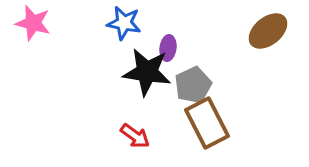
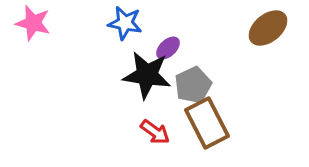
blue star: moved 1 px right
brown ellipse: moved 3 px up
purple ellipse: rotated 40 degrees clockwise
black star: moved 3 px down
red arrow: moved 20 px right, 4 px up
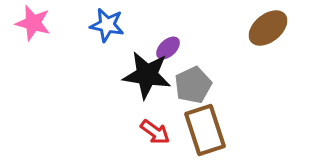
blue star: moved 18 px left, 2 px down
brown rectangle: moved 2 px left, 7 px down; rotated 9 degrees clockwise
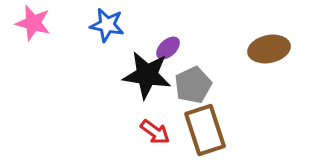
brown ellipse: moved 1 px right, 21 px down; rotated 27 degrees clockwise
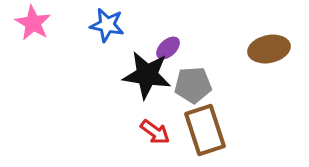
pink star: rotated 15 degrees clockwise
gray pentagon: rotated 21 degrees clockwise
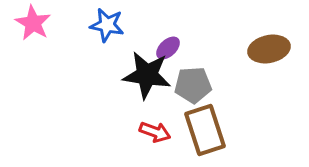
red arrow: rotated 16 degrees counterclockwise
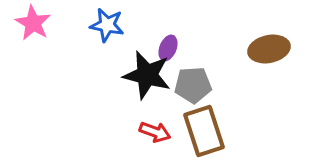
purple ellipse: rotated 25 degrees counterclockwise
black star: rotated 6 degrees clockwise
brown rectangle: moved 1 px left, 1 px down
